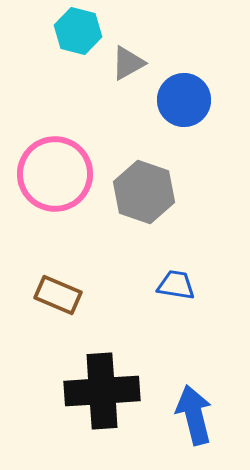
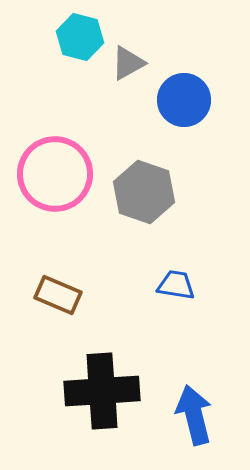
cyan hexagon: moved 2 px right, 6 px down
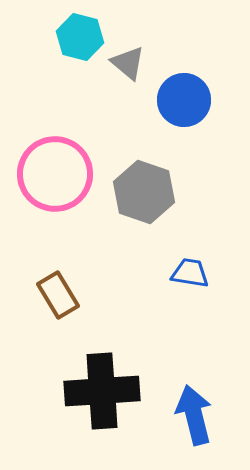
gray triangle: rotated 51 degrees counterclockwise
blue trapezoid: moved 14 px right, 12 px up
brown rectangle: rotated 36 degrees clockwise
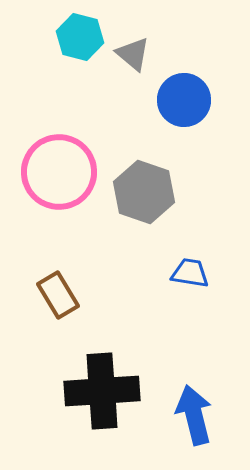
gray triangle: moved 5 px right, 9 px up
pink circle: moved 4 px right, 2 px up
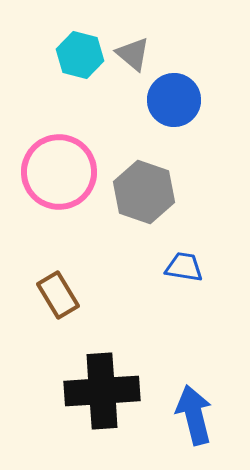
cyan hexagon: moved 18 px down
blue circle: moved 10 px left
blue trapezoid: moved 6 px left, 6 px up
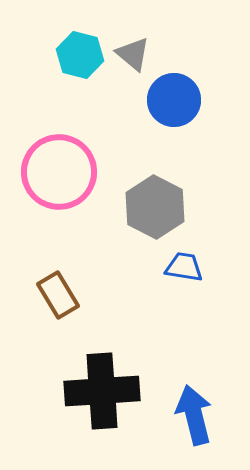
gray hexagon: moved 11 px right, 15 px down; rotated 8 degrees clockwise
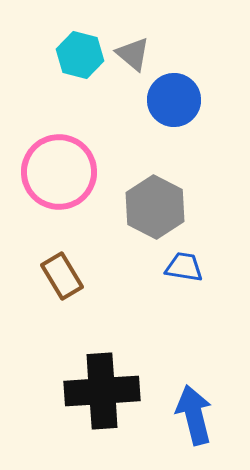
brown rectangle: moved 4 px right, 19 px up
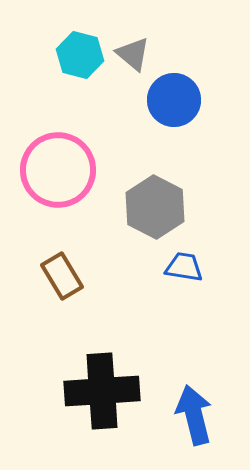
pink circle: moved 1 px left, 2 px up
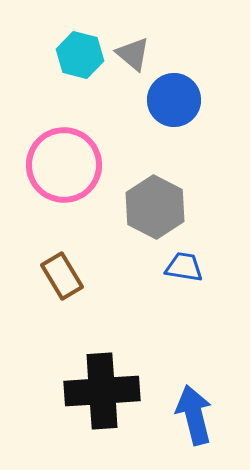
pink circle: moved 6 px right, 5 px up
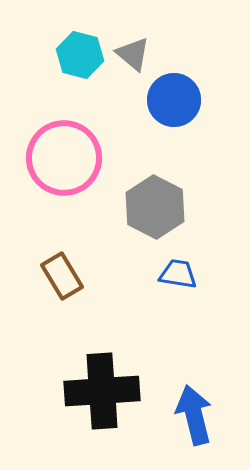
pink circle: moved 7 px up
blue trapezoid: moved 6 px left, 7 px down
